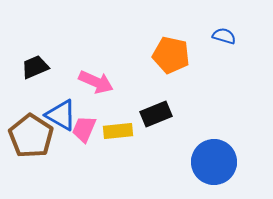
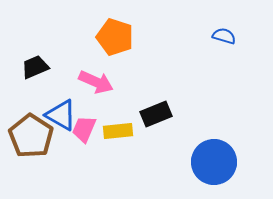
orange pentagon: moved 56 px left, 18 px up; rotated 6 degrees clockwise
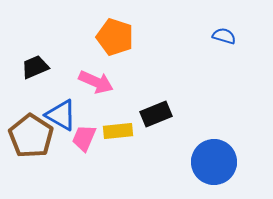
pink trapezoid: moved 9 px down
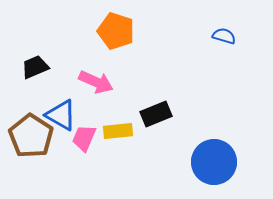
orange pentagon: moved 1 px right, 6 px up
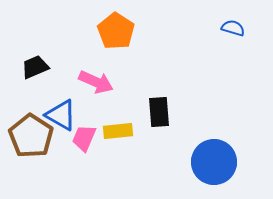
orange pentagon: rotated 15 degrees clockwise
blue semicircle: moved 9 px right, 8 px up
black rectangle: moved 3 px right, 2 px up; rotated 72 degrees counterclockwise
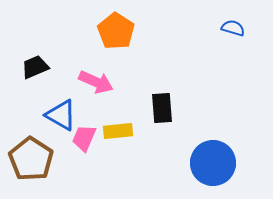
black rectangle: moved 3 px right, 4 px up
brown pentagon: moved 23 px down
blue circle: moved 1 px left, 1 px down
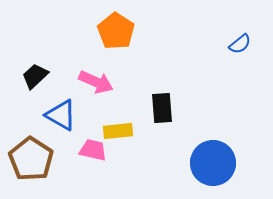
blue semicircle: moved 7 px right, 16 px down; rotated 125 degrees clockwise
black trapezoid: moved 9 px down; rotated 20 degrees counterclockwise
pink trapezoid: moved 9 px right, 12 px down; rotated 80 degrees clockwise
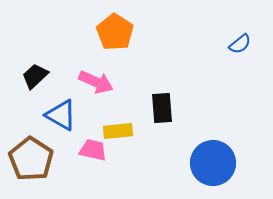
orange pentagon: moved 1 px left, 1 px down
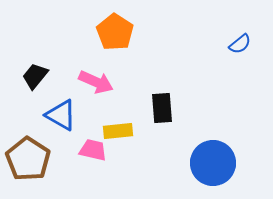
black trapezoid: rotated 8 degrees counterclockwise
brown pentagon: moved 3 px left
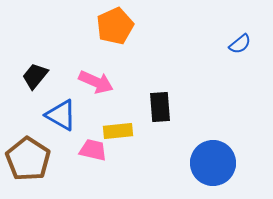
orange pentagon: moved 6 px up; rotated 15 degrees clockwise
black rectangle: moved 2 px left, 1 px up
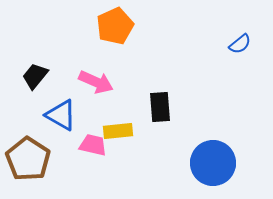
pink trapezoid: moved 5 px up
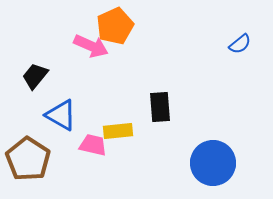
pink arrow: moved 5 px left, 36 px up
